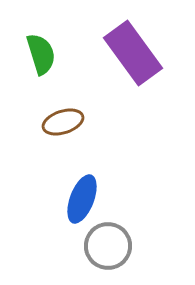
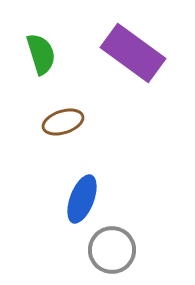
purple rectangle: rotated 18 degrees counterclockwise
gray circle: moved 4 px right, 4 px down
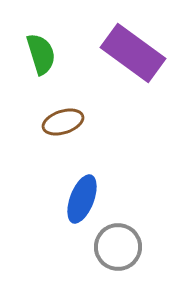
gray circle: moved 6 px right, 3 px up
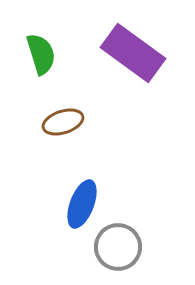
blue ellipse: moved 5 px down
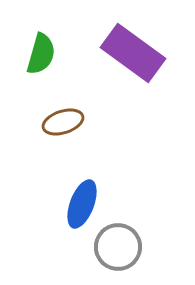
green semicircle: rotated 33 degrees clockwise
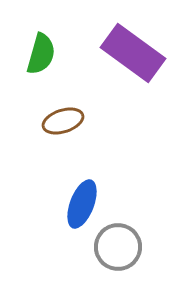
brown ellipse: moved 1 px up
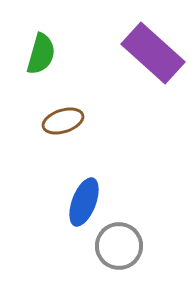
purple rectangle: moved 20 px right; rotated 6 degrees clockwise
blue ellipse: moved 2 px right, 2 px up
gray circle: moved 1 px right, 1 px up
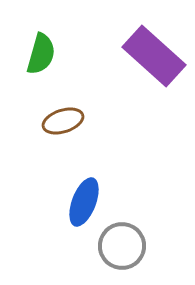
purple rectangle: moved 1 px right, 3 px down
gray circle: moved 3 px right
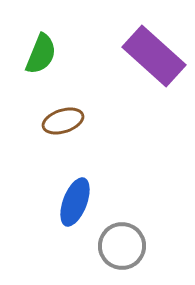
green semicircle: rotated 6 degrees clockwise
blue ellipse: moved 9 px left
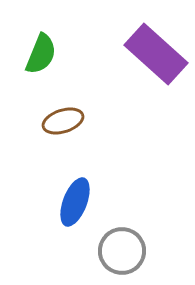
purple rectangle: moved 2 px right, 2 px up
gray circle: moved 5 px down
